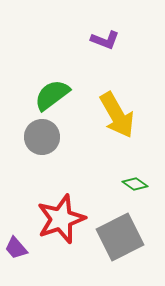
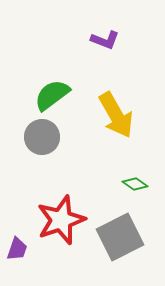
yellow arrow: moved 1 px left
red star: moved 1 px down
purple trapezoid: moved 1 px right, 1 px down; rotated 120 degrees counterclockwise
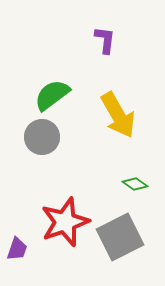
purple L-shape: rotated 104 degrees counterclockwise
yellow arrow: moved 2 px right
red star: moved 4 px right, 2 px down
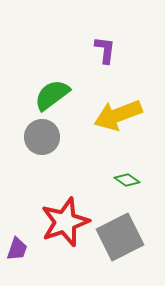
purple L-shape: moved 10 px down
yellow arrow: rotated 99 degrees clockwise
green diamond: moved 8 px left, 4 px up
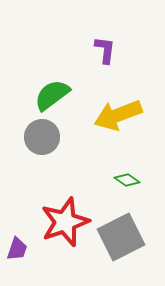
gray square: moved 1 px right
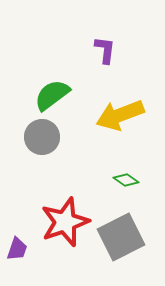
yellow arrow: moved 2 px right
green diamond: moved 1 px left
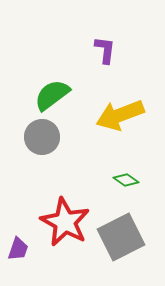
red star: rotated 24 degrees counterclockwise
purple trapezoid: moved 1 px right
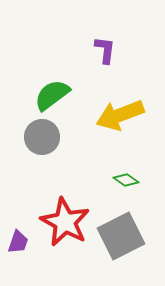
gray square: moved 1 px up
purple trapezoid: moved 7 px up
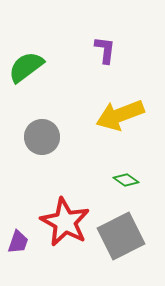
green semicircle: moved 26 px left, 28 px up
